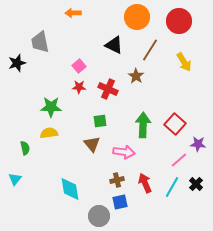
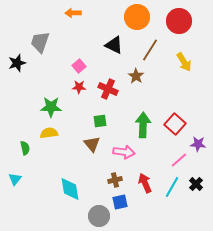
gray trapezoid: rotated 30 degrees clockwise
brown cross: moved 2 px left
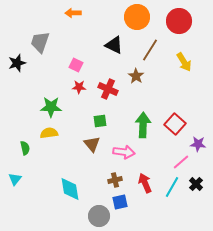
pink square: moved 3 px left, 1 px up; rotated 24 degrees counterclockwise
pink line: moved 2 px right, 2 px down
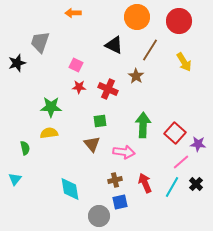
red square: moved 9 px down
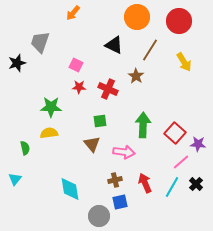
orange arrow: rotated 49 degrees counterclockwise
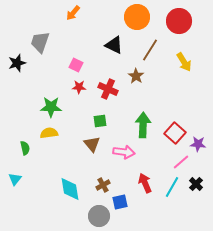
brown cross: moved 12 px left, 5 px down; rotated 16 degrees counterclockwise
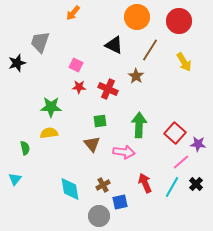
green arrow: moved 4 px left
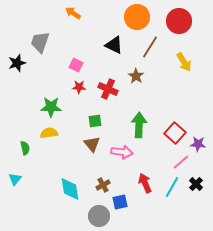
orange arrow: rotated 84 degrees clockwise
brown line: moved 3 px up
green square: moved 5 px left
pink arrow: moved 2 px left
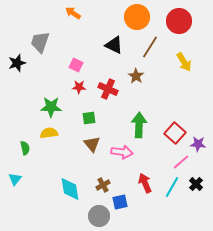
green square: moved 6 px left, 3 px up
